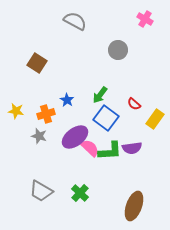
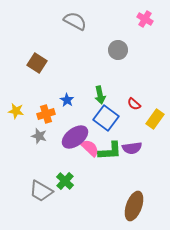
green arrow: rotated 48 degrees counterclockwise
green cross: moved 15 px left, 12 px up
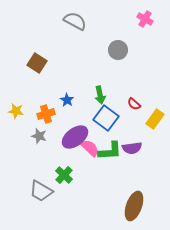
green cross: moved 1 px left, 6 px up
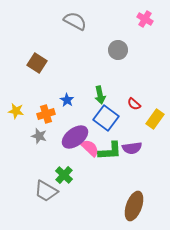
gray trapezoid: moved 5 px right
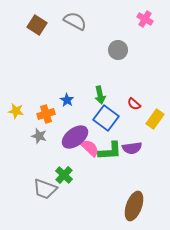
brown square: moved 38 px up
gray trapezoid: moved 1 px left, 2 px up; rotated 10 degrees counterclockwise
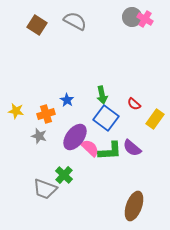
gray circle: moved 14 px right, 33 px up
green arrow: moved 2 px right
purple ellipse: rotated 16 degrees counterclockwise
purple semicircle: rotated 48 degrees clockwise
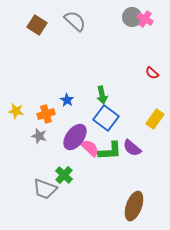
gray semicircle: rotated 15 degrees clockwise
red semicircle: moved 18 px right, 31 px up
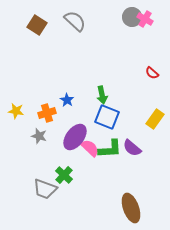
orange cross: moved 1 px right, 1 px up
blue square: moved 1 px right, 1 px up; rotated 15 degrees counterclockwise
green L-shape: moved 2 px up
brown ellipse: moved 3 px left, 2 px down; rotated 40 degrees counterclockwise
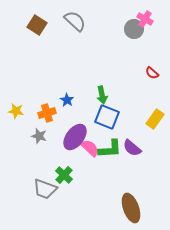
gray circle: moved 2 px right, 12 px down
